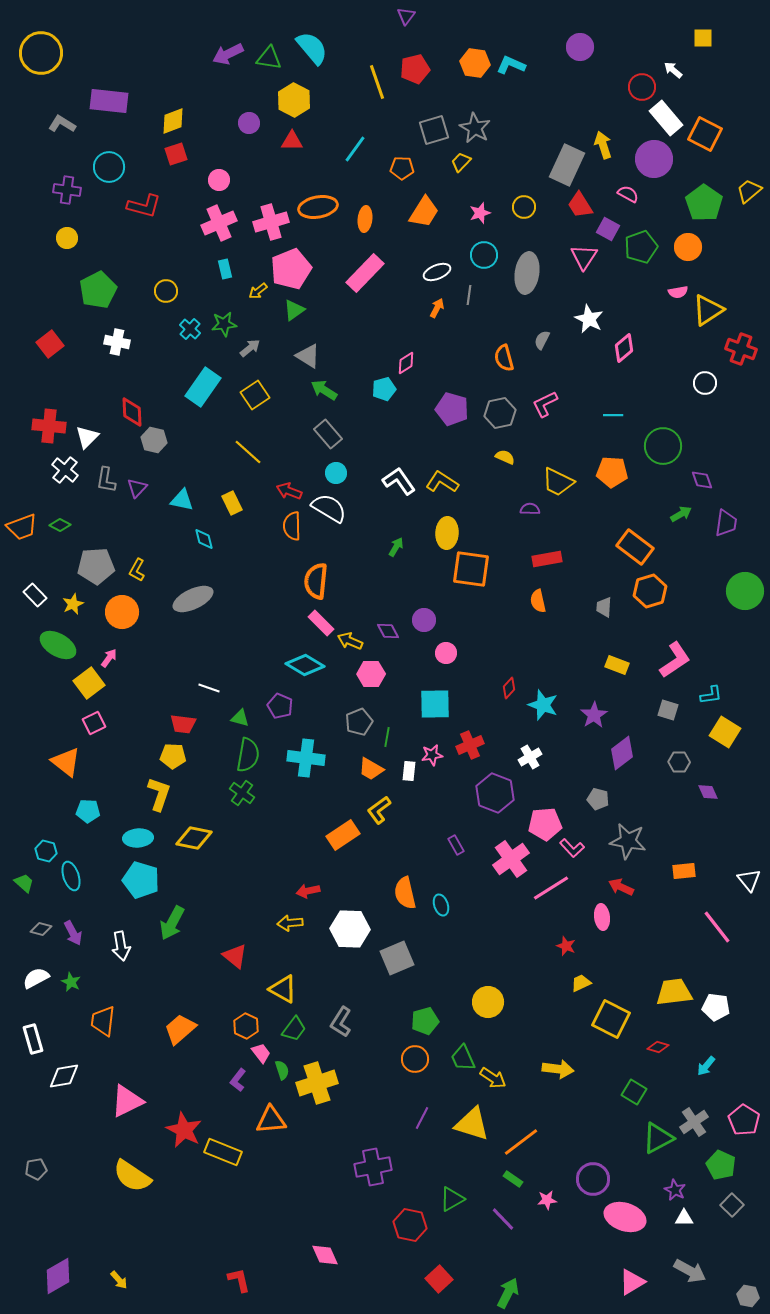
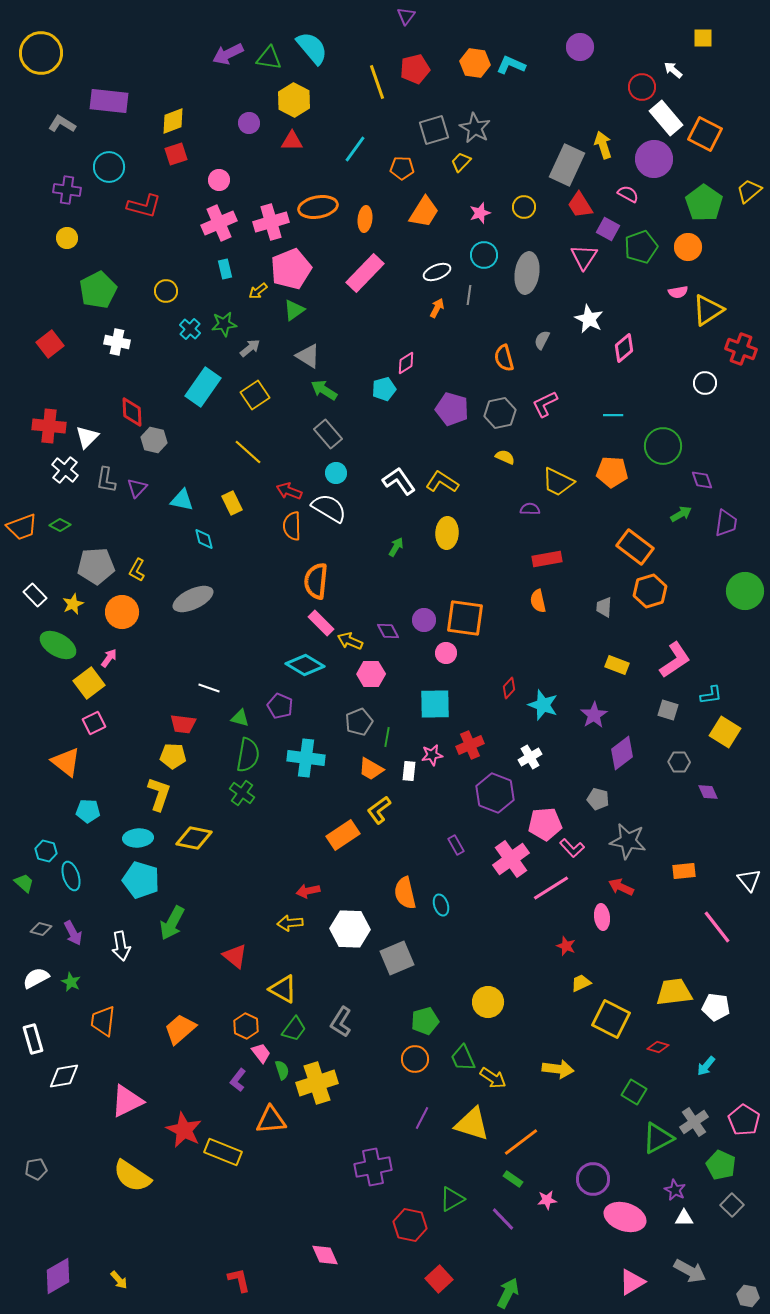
orange square at (471, 569): moved 6 px left, 49 px down
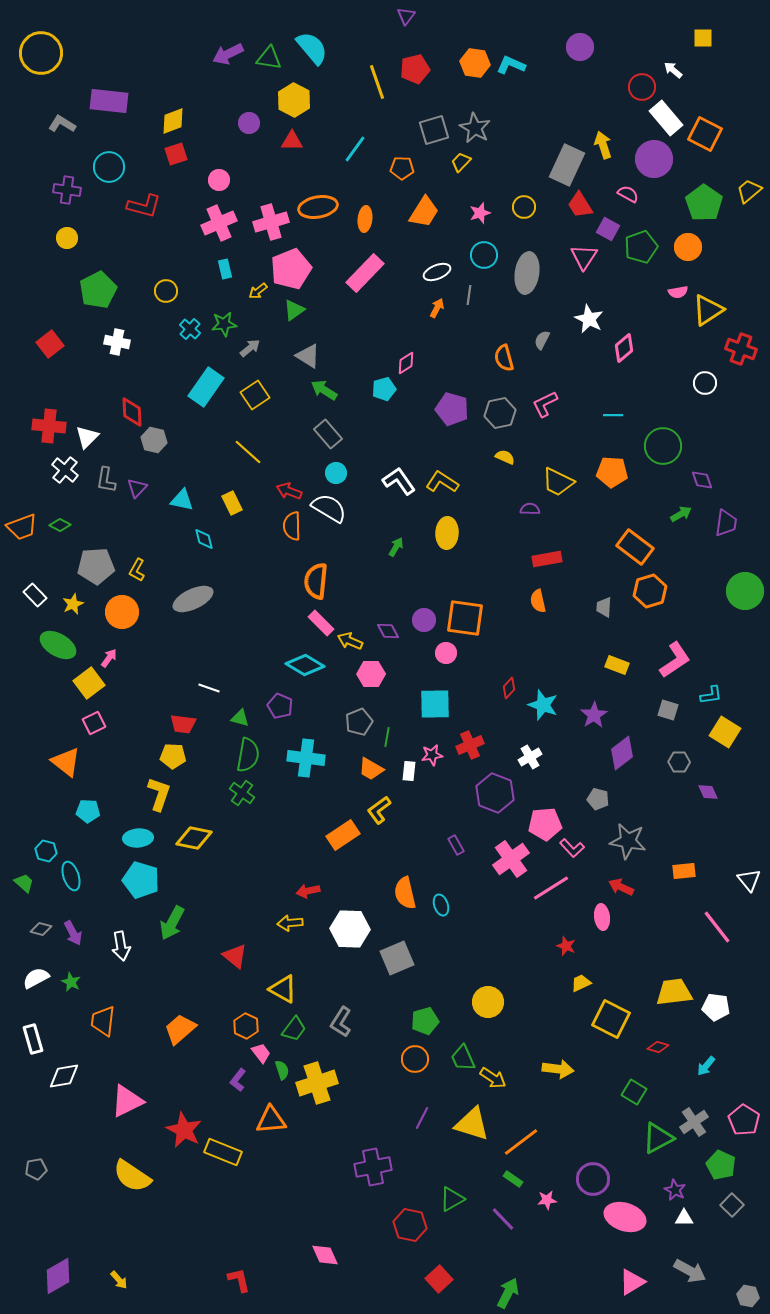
cyan rectangle at (203, 387): moved 3 px right
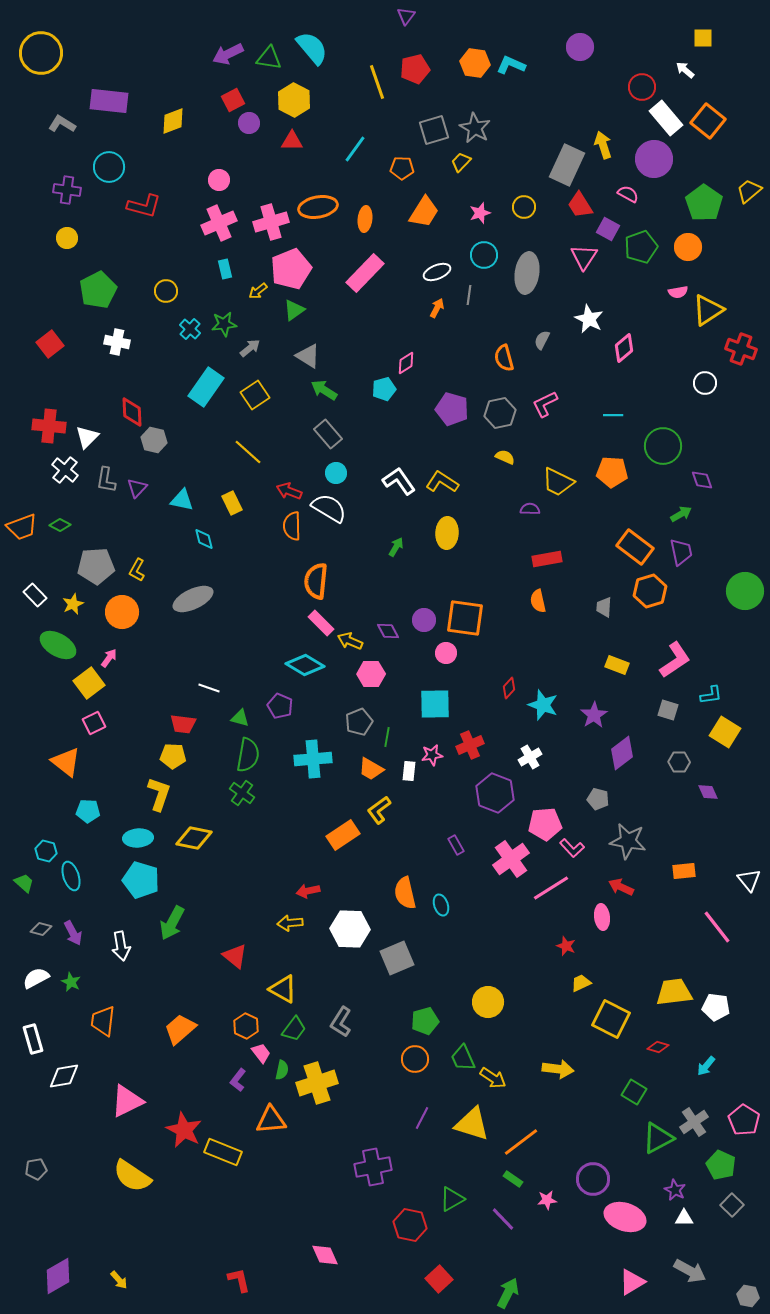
white arrow at (673, 70): moved 12 px right
orange square at (705, 134): moved 3 px right, 13 px up; rotated 12 degrees clockwise
red square at (176, 154): moved 57 px right, 54 px up; rotated 10 degrees counterclockwise
purple trapezoid at (726, 523): moved 45 px left, 29 px down; rotated 20 degrees counterclockwise
cyan cross at (306, 758): moved 7 px right, 1 px down; rotated 12 degrees counterclockwise
green semicircle at (282, 1070): rotated 30 degrees clockwise
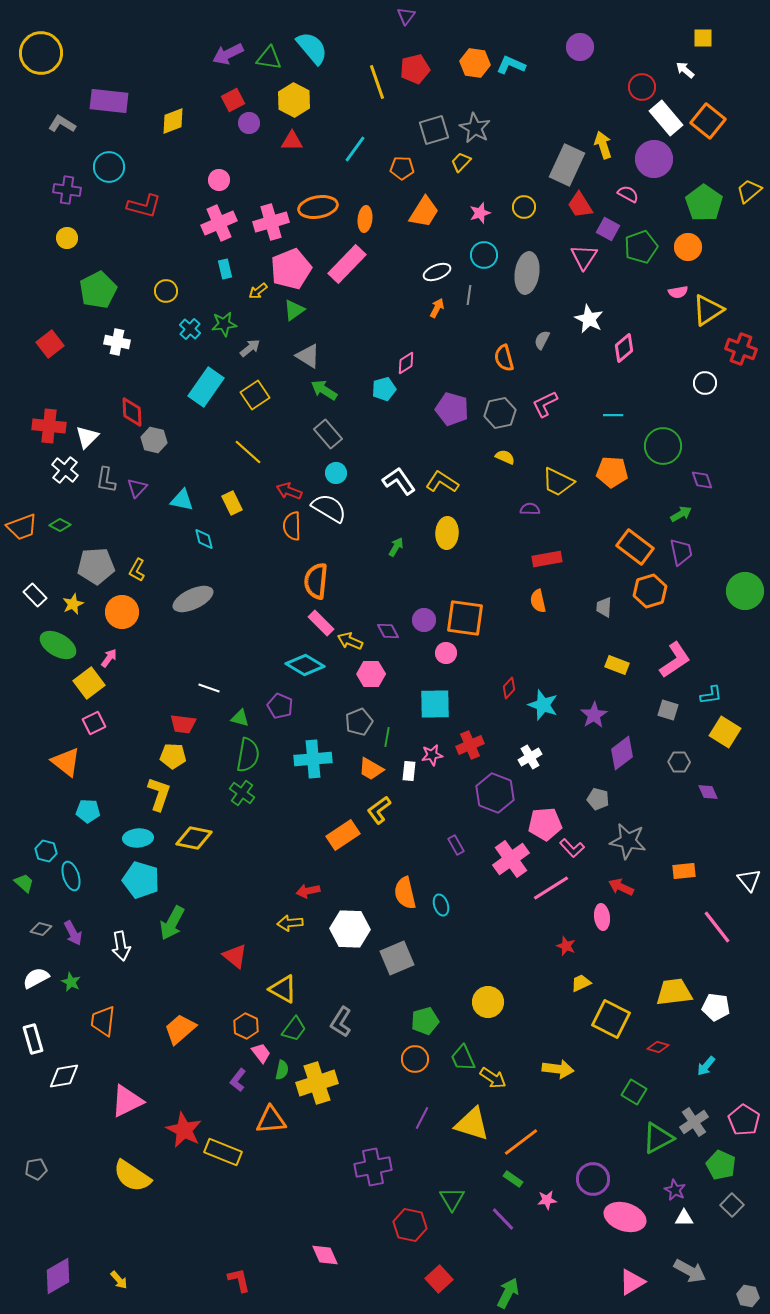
pink rectangle at (365, 273): moved 18 px left, 9 px up
green triangle at (452, 1199): rotated 32 degrees counterclockwise
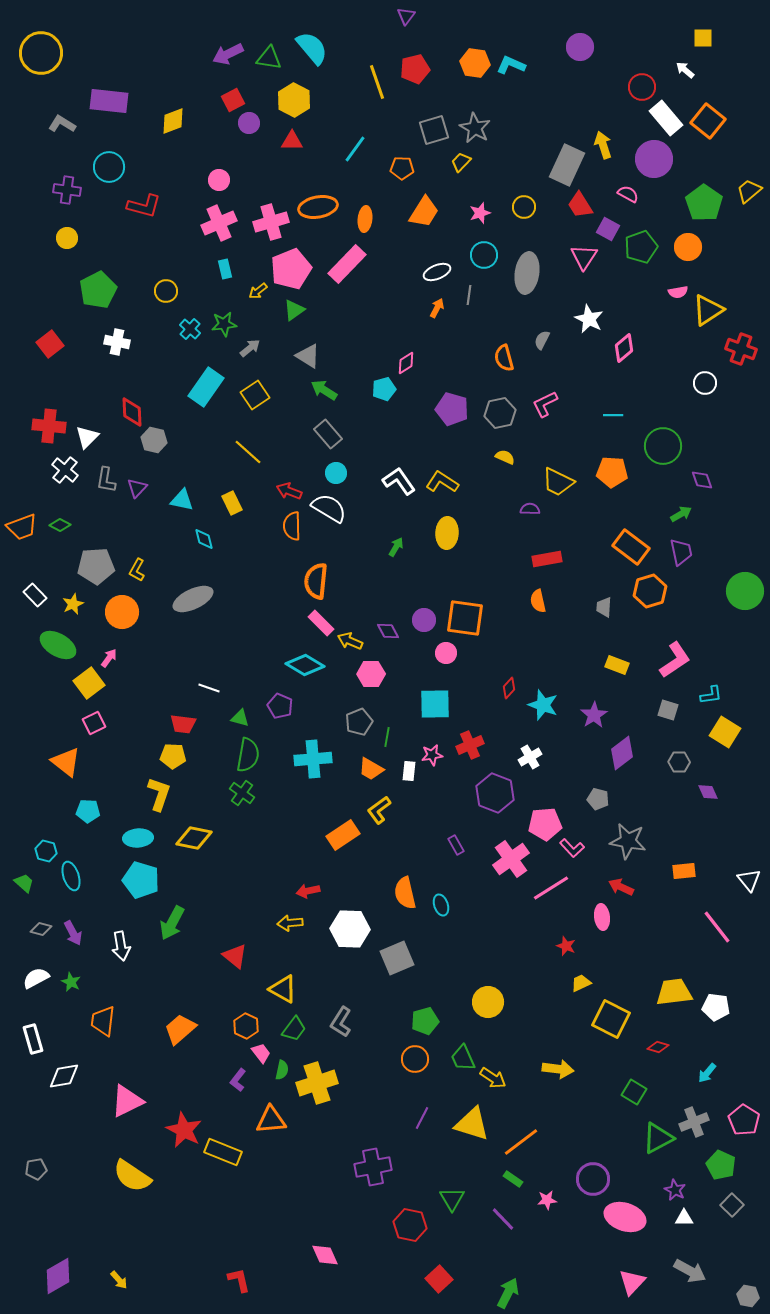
orange rectangle at (635, 547): moved 4 px left
cyan arrow at (706, 1066): moved 1 px right, 7 px down
gray cross at (694, 1122): rotated 12 degrees clockwise
pink triangle at (632, 1282): rotated 16 degrees counterclockwise
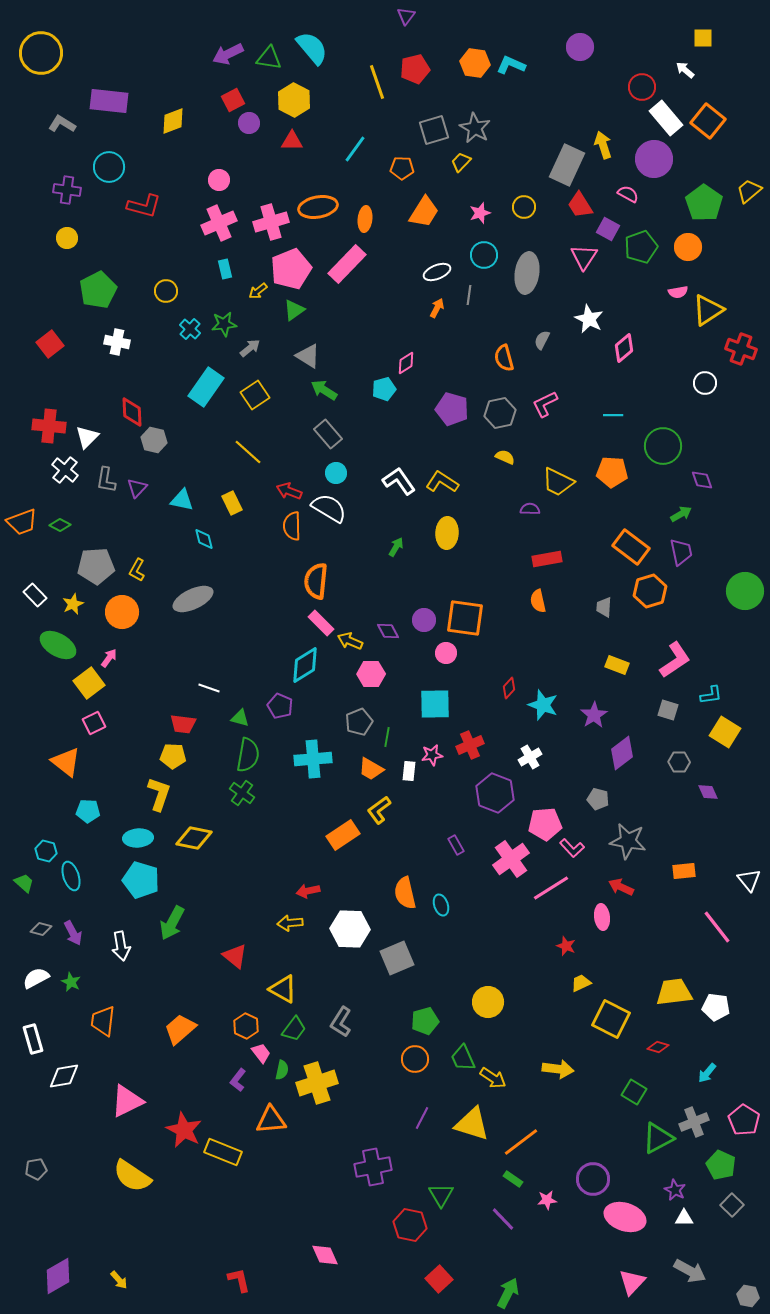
orange trapezoid at (22, 527): moved 5 px up
cyan diamond at (305, 665): rotated 63 degrees counterclockwise
green triangle at (452, 1199): moved 11 px left, 4 px up
